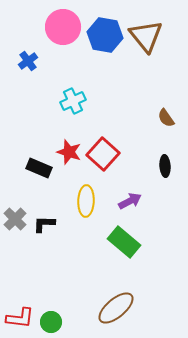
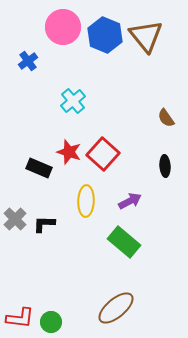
blue hexagon: rotated 12 degrees clockwise
cyan cross: rotated 15 degrees counterclockwise
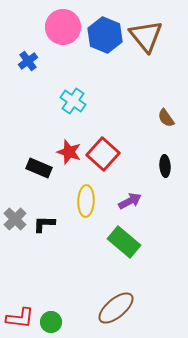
cyan cross: rotated 15 degrees counterclockwise
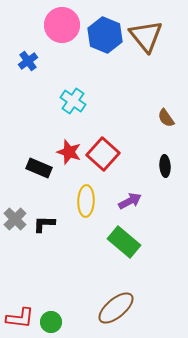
pink circle: moved 1 px left, 2 px up
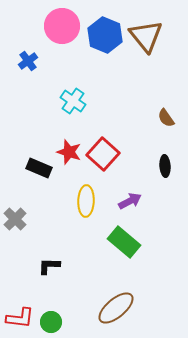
pink circle: moved 1 px down
black L-shape: moved 5 px right, 42 px down
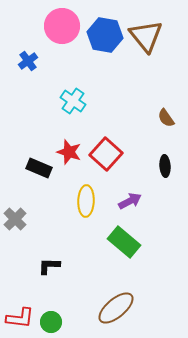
blue hexagon: rotated 12 degrees counterclockwise
red square: moved 3 px right
